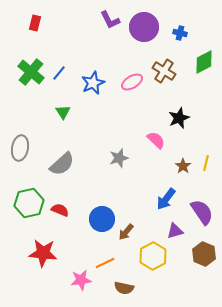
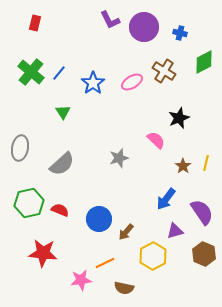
blue star: rotated 10 degrees counterclockwise
blue circle: moved 3 px left
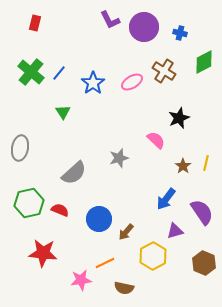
gray semicircle: moved 12 px right, 9 px down
brown hexagon: moved 9 px down
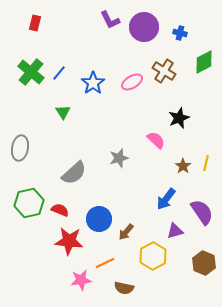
red star: moved 26 px right, 12 px up
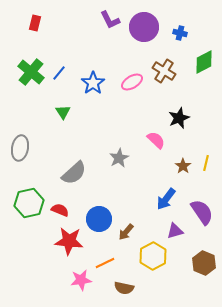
gray star: rotated 12 degrees counterclockwise
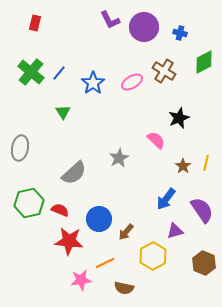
purple semicircle: moved 2 px up
